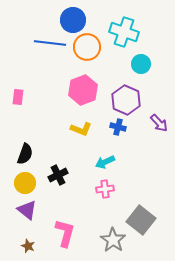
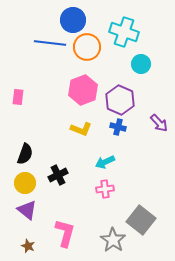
purple hexagon: moved 6 px left
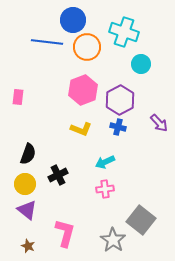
blue line: moved 3 px left, 1 px up
purple hexagon: rotated 8 degrees clockwise
black semicircle: moved 3 px right
yellow circle: moved 1 px down
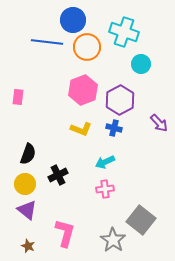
blue cross: moved 4 px left, 1 px down
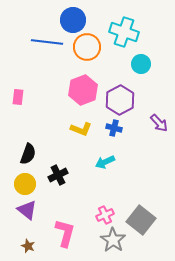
pink cross: moved 26 px down; rotated 18 degrees counterclockwise
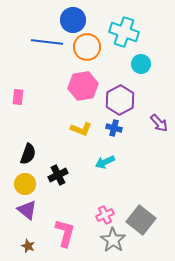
pink hexagon: moved 4 px up; rotated 12 degrees clockwise
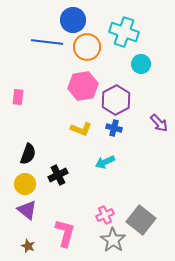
purple hexagon: moved 4 px left
